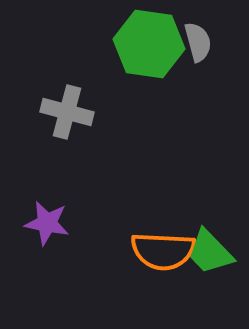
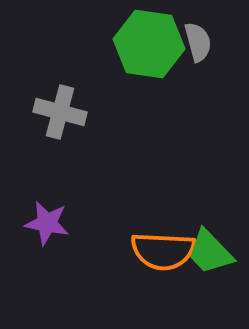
gray cross: moved 7 px left
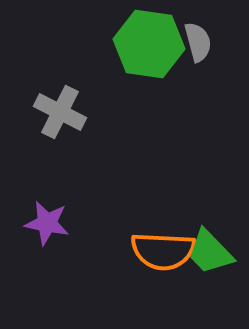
gray cross: rotated 12 degrees clockwise
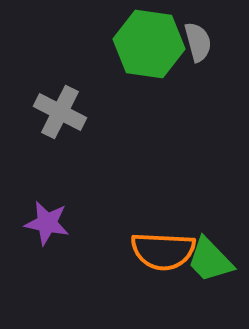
green trapezoid: moved 8 px down
